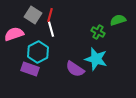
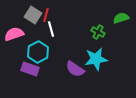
red line: moved 4 px left
green semicircle: moved 3 px right, 2 px up
cyan star: rotated 25 degrees counterclockwise
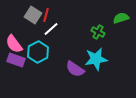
white line: rotated 63 degrees clockwise
pink semicircle: moved 10 px down; rotated 108 degrees counterclockwise
purple rectangle: moved 14 px left, 9 px up
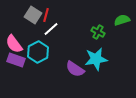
green semicircle: moved 1 px right, 2 px down
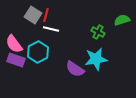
white line: rotated 56 degrees clockwise
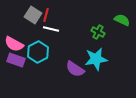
green semicircle: rotated 42 degrees clockwise
pink semicircle: rotated 24 degrees counterclockwise
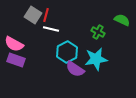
cyan hexagon: moved 29 px right
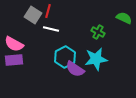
red line: moved 2 px right, 4 px up
green semicircle: moved 2 px right, 2 px up
cyan hexagon: moved 2 px left, 5 px down
purple rectangle: moved 2 px left; rotated 24 degrees counterclockwise
